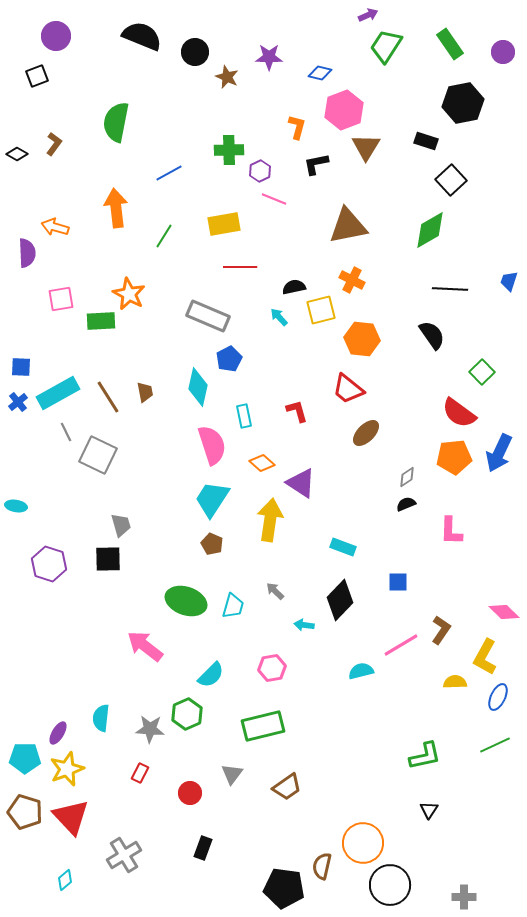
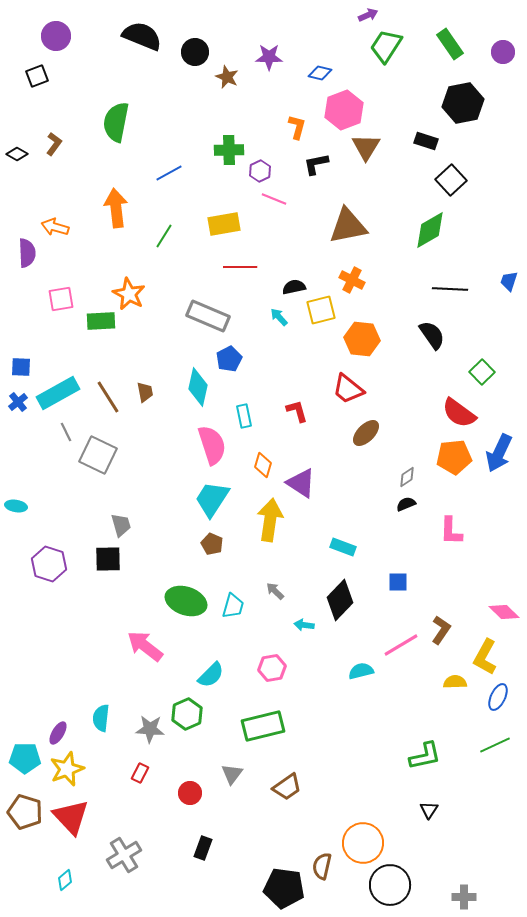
orange diamond at (262, 463): moved 1 px right, 2 px down; rotated 65 degrees clockwise
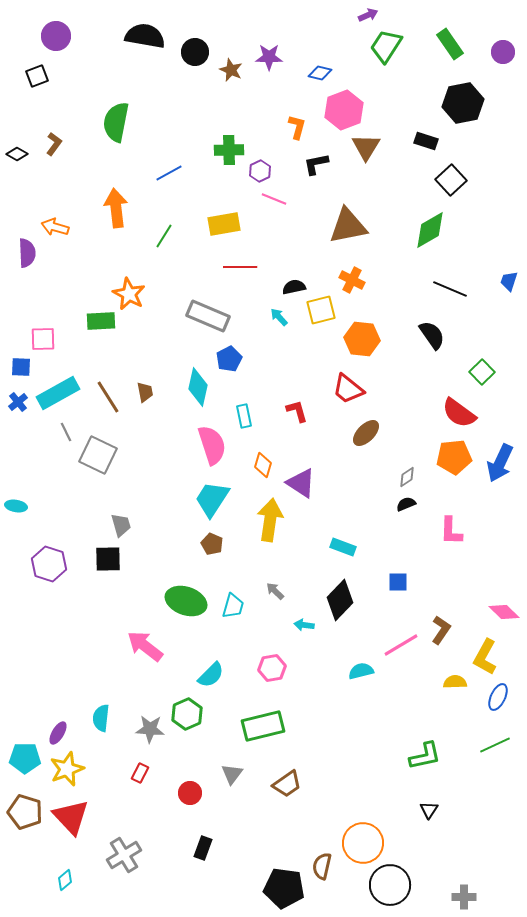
black semicircle at (142, 36): moved 3 px right; rotated 12 degrees counterclockwise
brown star at (227, 77): moved 4 px right, 7 px up
black line at (450, 289): rotated 20 degrees clockwise
pink square at (61, 299): moved 18 px left, 40 px down; rotated 8 degrees clockwise
blue arrow at (499, 453): moved 1 px right, 10 px down
brown trapezoid at (287, 787): moved 3 px up
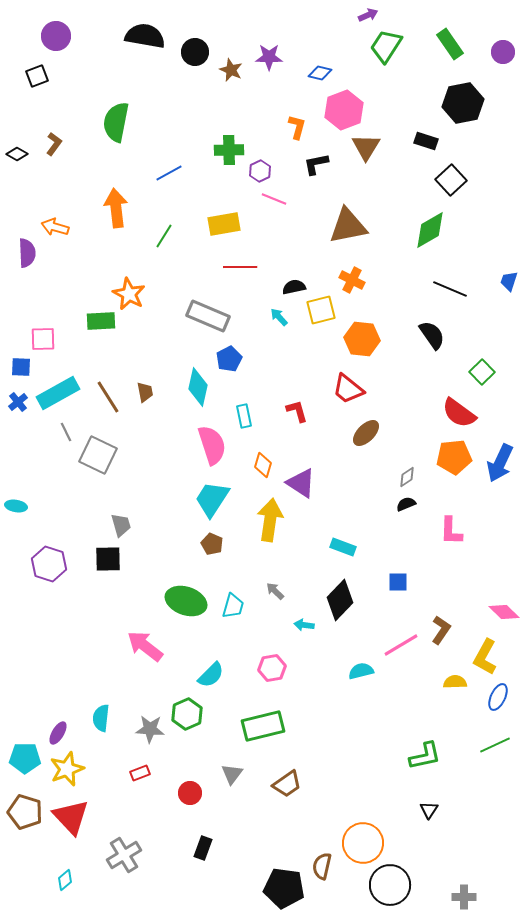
red rectangle at (140, 773): rotated 42 degrees clockwise
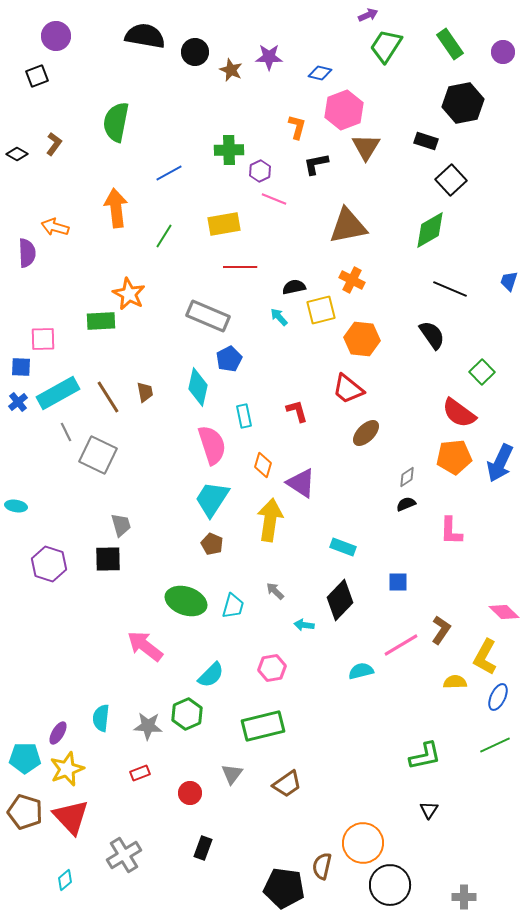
gray star at (150, 729): moved 2 px left, 3 px up
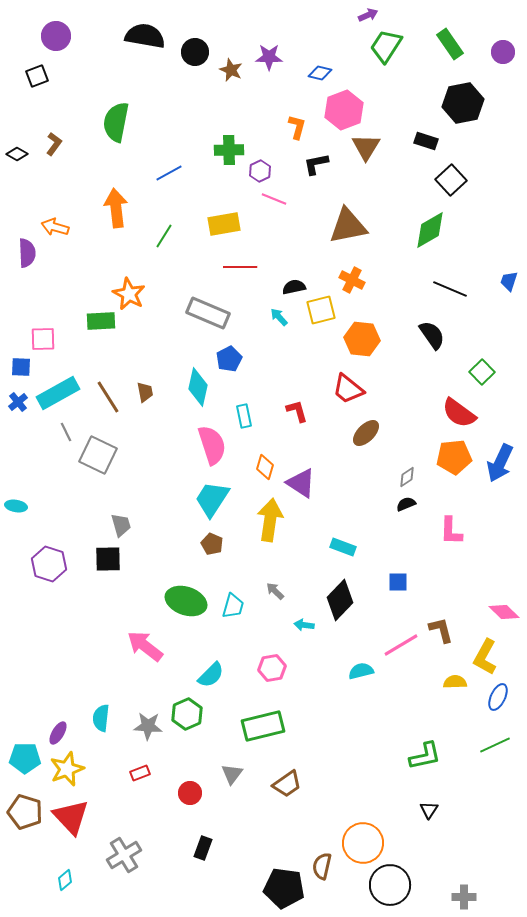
gray rectangle at (208, 316): moved 3 px up
orange diamond at (263, 465): moved 2 px right, 2 px down
brown L-shape at (441, 630): rotated 48 degrees counterclockwise
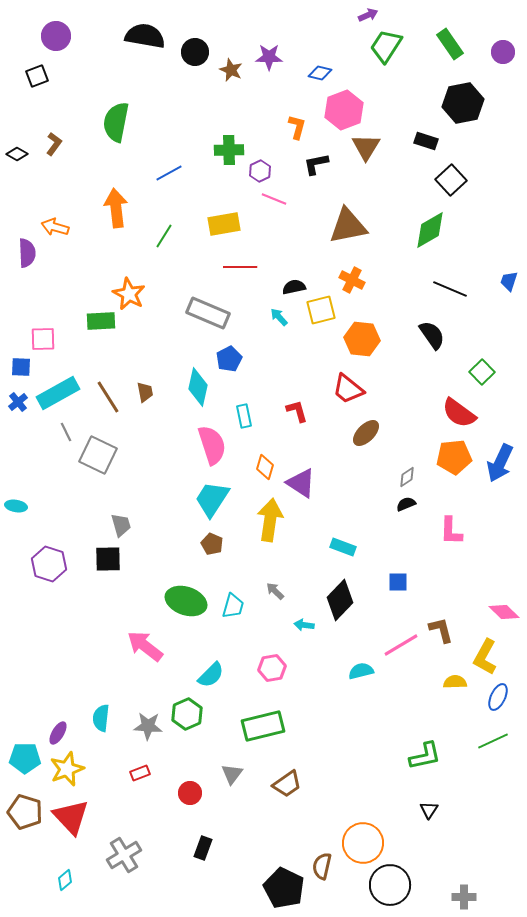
green line at (495, 745): moved 2 px left, 4 px up
black pentagon at (284, 888): rotated 18 degrees clockwise
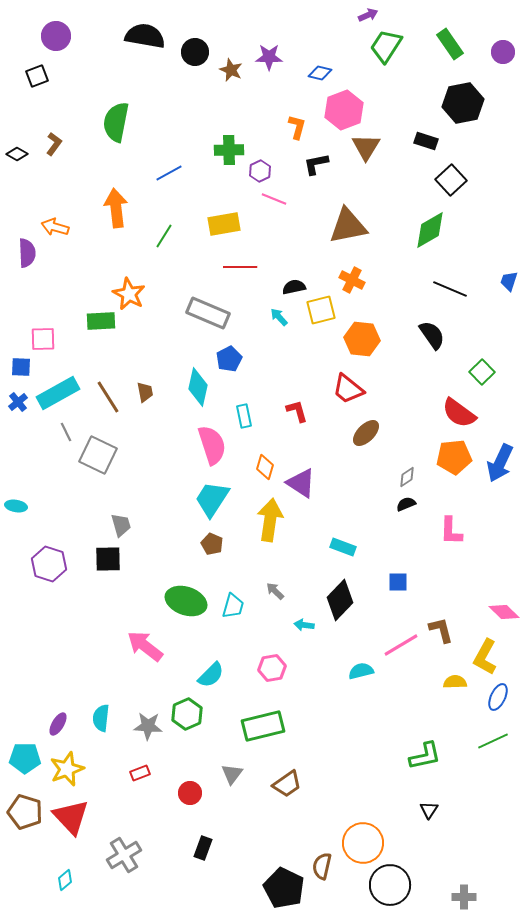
purple ellipse at (58, 733): moved 9 px up
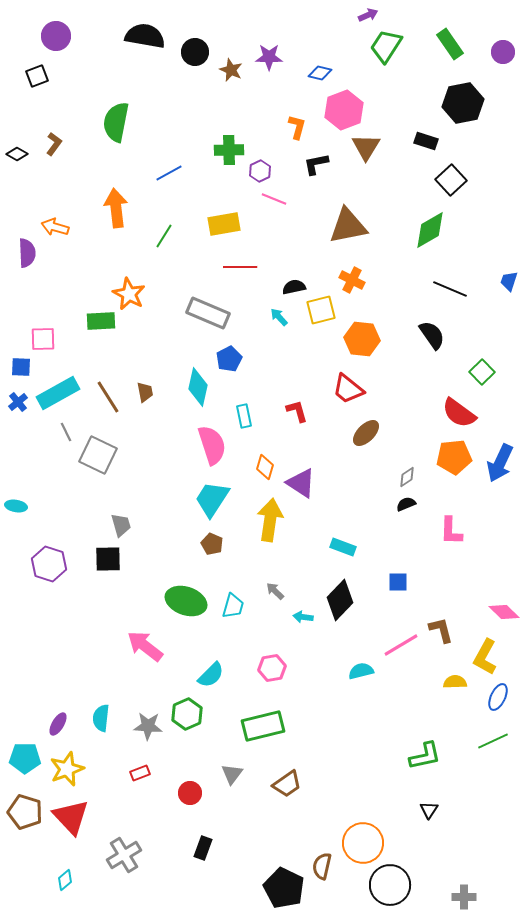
cyan arrow at (304, 625): moved 1 px left, 8 px up
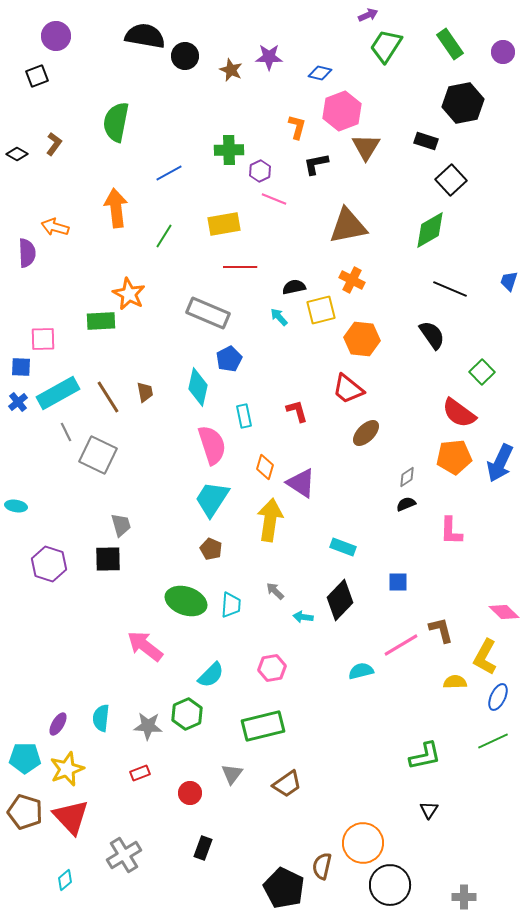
black circle at (195, 52): moved 10 px left, 4 px down
pink hexagon at (344, 110): moved 2 px left, 1 px down
brown pentagon at (212, 544): moved 1 px left, 5 px down
cyan trapezoid at (233, 606): moved 2 px left, 1 px up; rotated 12 degrees counterclockwise
